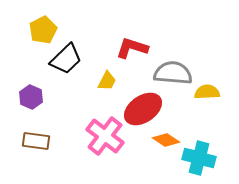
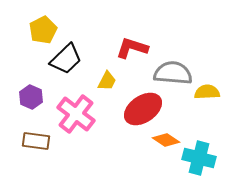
pink cross: moved 29 px left, 22 px up
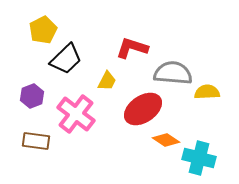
purple hexagon: moved 1 px right, 1 px up; rotated 15 degrees clockwise
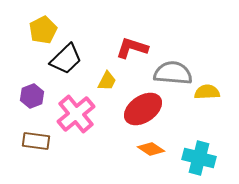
pink cross: rotated 12 degrees clockwise
orange diamond: moved 15 px left, 9 px down
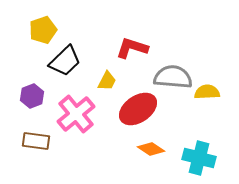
yellow pentagon: rotated 8 degrees clockwise
black trapezoid: moved 1 px left, 2 px down
gray semicircle: moved 4 px down
red ellipse: moved 5 px left
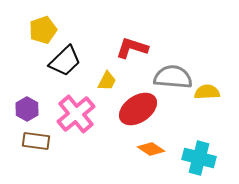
purple hexagon: moved 5 px left, 13 px down; rotated 10 degrees counterclockwise
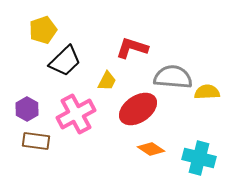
pink cross: rotated 12 degrees clockwise
